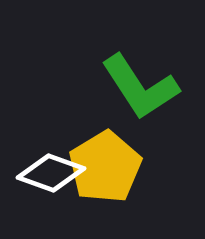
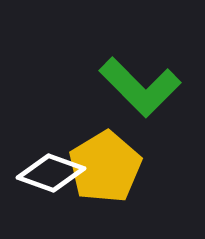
green L-shape: rotated 12 degrees counterclockwise
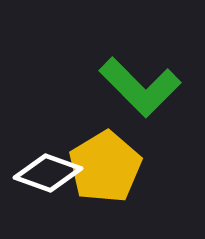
white diamond: moved 3 px left
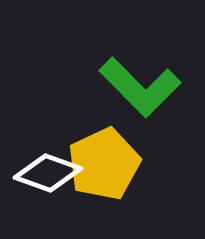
yellow pentagon: moved 1 px left, 3 px up; rotated 6 degrees clockwise
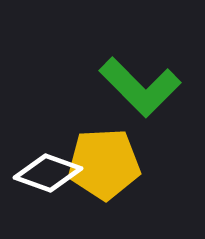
yellow pentagon: rotated 22 degrees clockwise
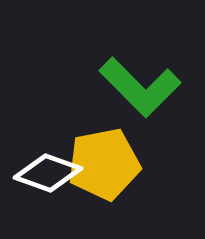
yellow pentagon: rotated 8 degrees counterclockwise
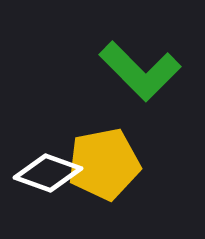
green L-shape: moved 16 px up
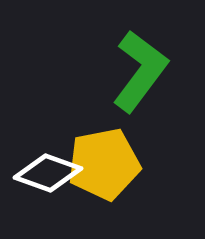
green L-shape: rotated 98 degrees counterclockwise
